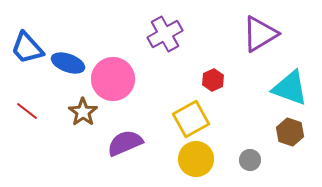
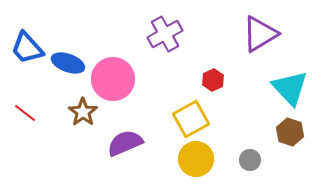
cyan triangle: rotated 27 degrees clockwise
red line: moved 2 px left, 2 px down
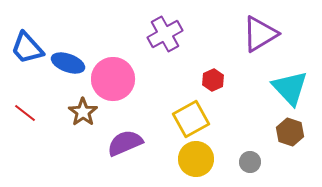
gray circle: moved 2 px down
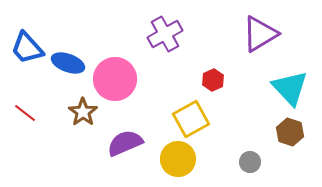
pink circle: moved 2 px right
yellow circle: moved 18 px left
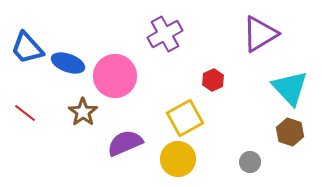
pink circle: moved 3 px up
yellow square: moved 6 px left, 1 px up
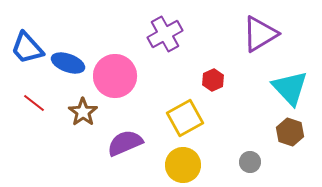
red line: moved 9 px right, 10 px up
yellow circle: moved 5 px right, 6 px down
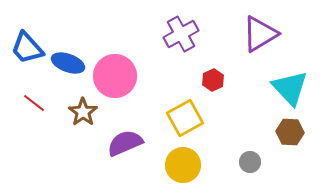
purple cross: moved 16 px right
brown hexagon: rotated 16 degrees counterclockwise
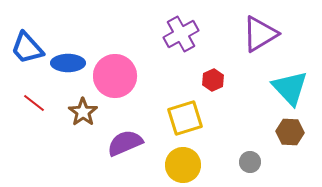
blue ellipse: rotated 20 degrees counterclockwise
yellow square: rotated 12 degrees clockwise
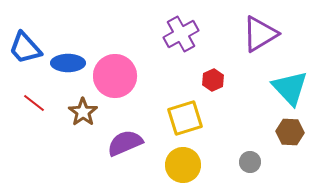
blue trapezoid: moved 2 px left
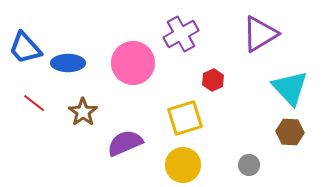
pink circle: moved 18 px right, 13 px up
gray circle: moved 1 px left, 3 px down
